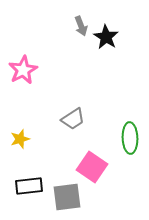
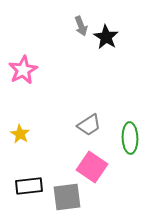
gray trapezoid: moved 16 px right, 6 px down
yellow star: moved 5 px up; rotated 24 degrees counterclockwise
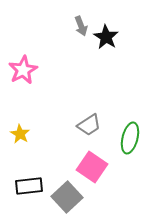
green ellipse: rotated 16 degrees clockwise
gray square: rotated 36 degrees counterclockwise
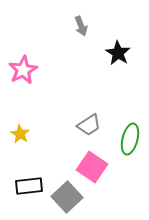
black star: moved 12 px right, 16 px down
green ellipse: moved 1 px down
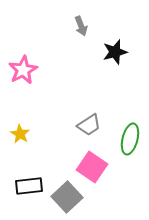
black star: moved 3 px left, 1 px up; rotated 25 degrees clockwise
